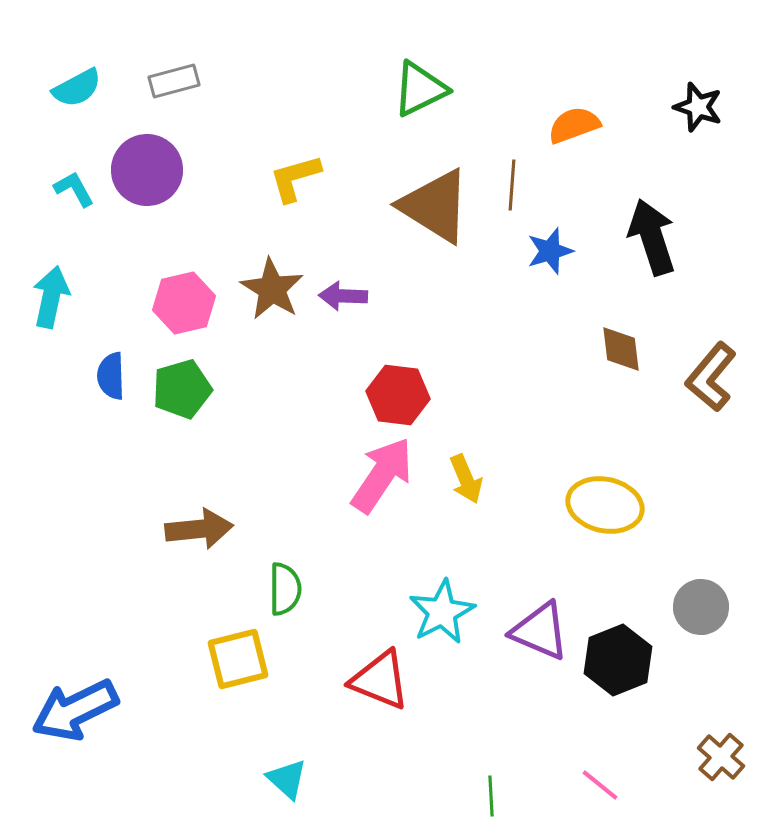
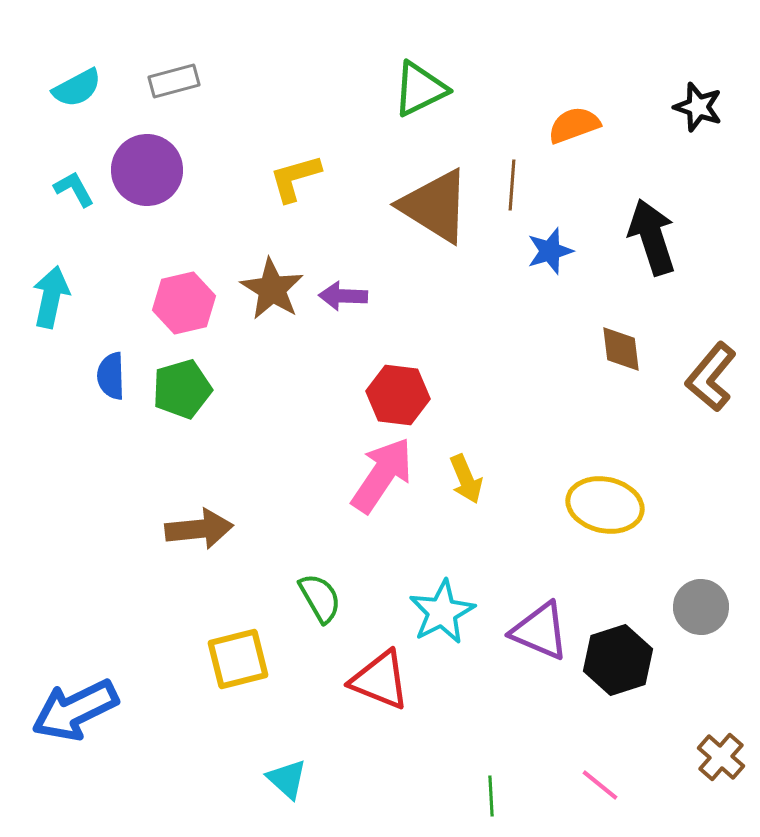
green semicircle: moved 35 px right, 9 px down; rotated 30 degrees counterclockwise
black hexagon: rotated 4 degrees clockwise
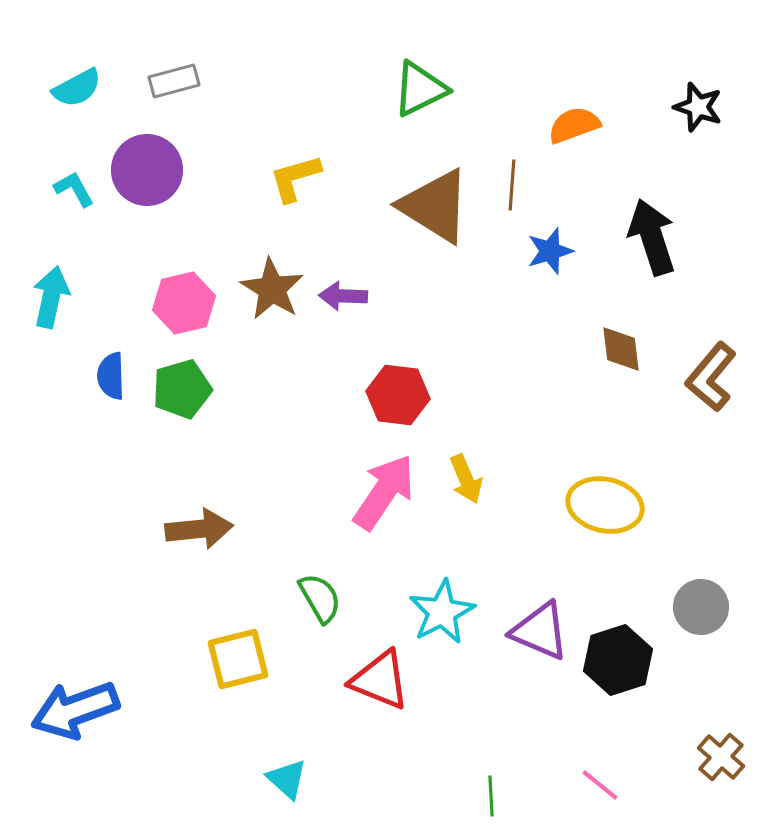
pink arrow: moved 2 px right, 17 px down
blue arrow: rotated 6 degrees clockwise
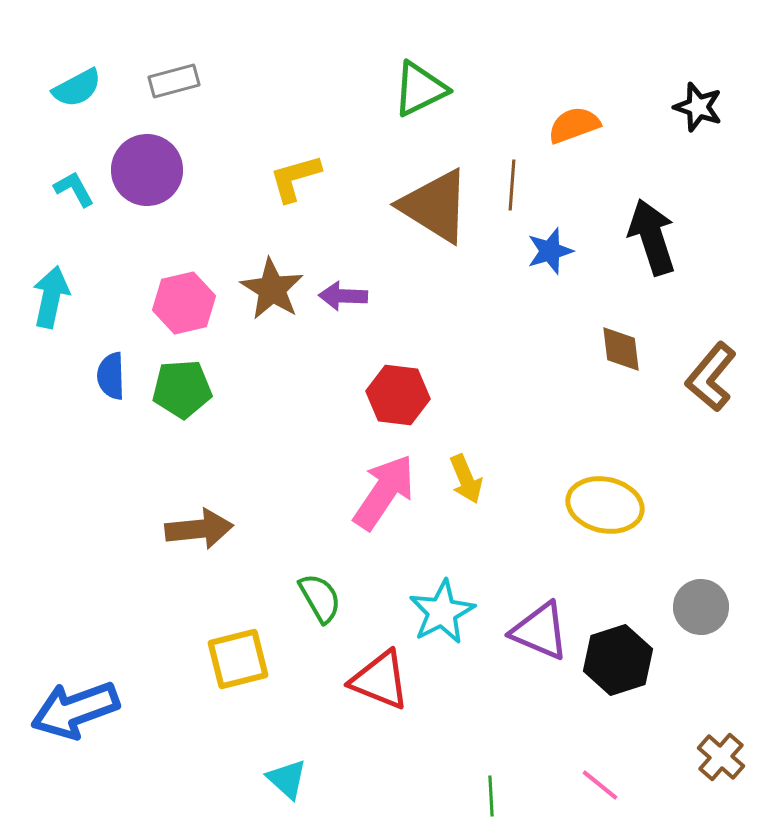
green pentagon: rotated 12 degrees clockwise
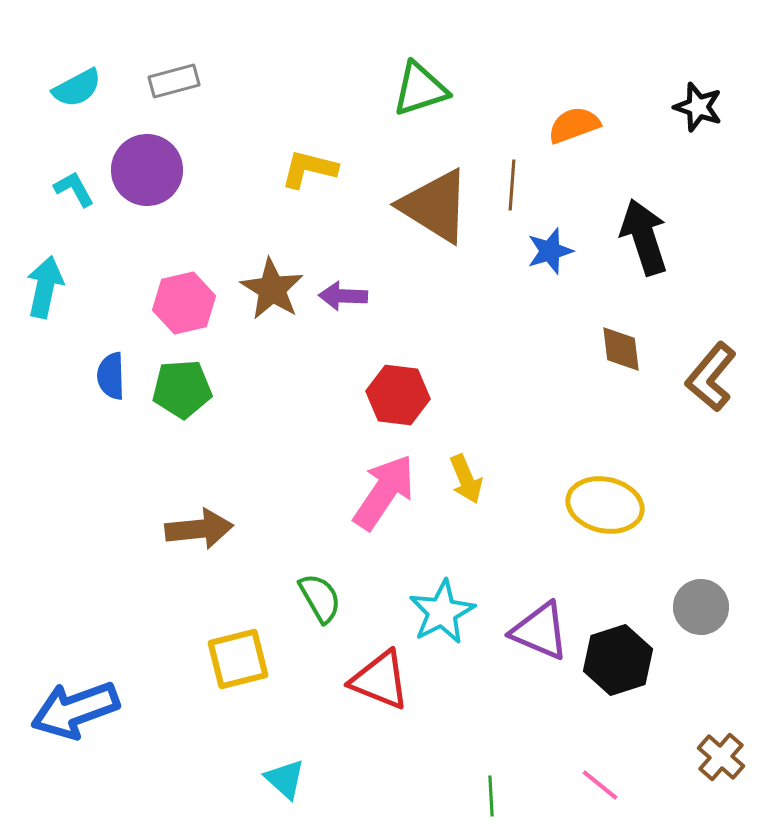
green triangle: rotated 8 degrees clockwise
yellow L-shape: moved 14 px right, 9 px up; rotated 30 degrees clockwise
black arrow: moved 8 px left
cyan arrow: moved 6 px left, 10 px up
cyan triangle: moved 2 px left
